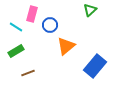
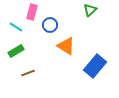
pink rectangle: moved 2 px up
orange triangle: rotated 48 degrees counterclockwise
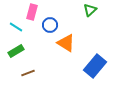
orange triangle: moved 3 px up
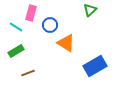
pink rectangle: moved 1 px left, 1 px down
blue rectangle: rotated 20 degrees clockwise
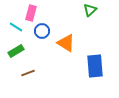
blue circle: moved 8 px left, 6 px down
blue rectangle: rotated 65 degrees counterclockwise
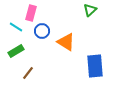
orange triangle: moved 1 px up
brown line: rotated 32 degrees counterclockwise
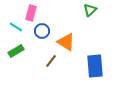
brown line: moved 23 px right, 12 px up
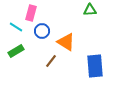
green triangle: rotated 40 degrees clockwise
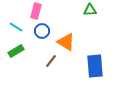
pink rectangle: moved 5 px right, 2 px up
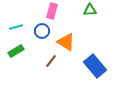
pink rectangle: moved 16 px right
cyan line: rotated 48 degrees counterclockwise
blue rectangle: rotated 35 degrees counterclockwise
